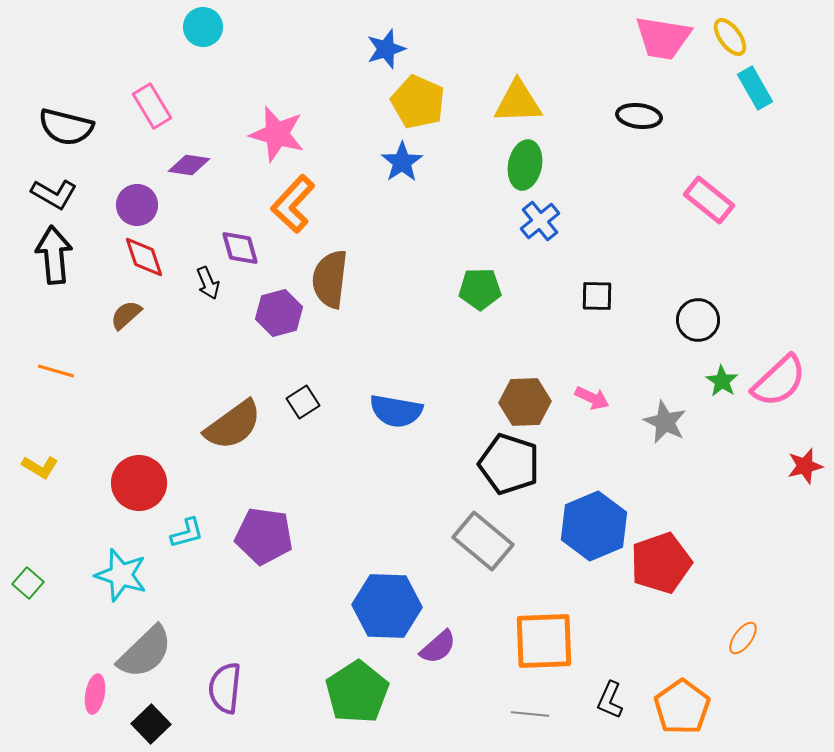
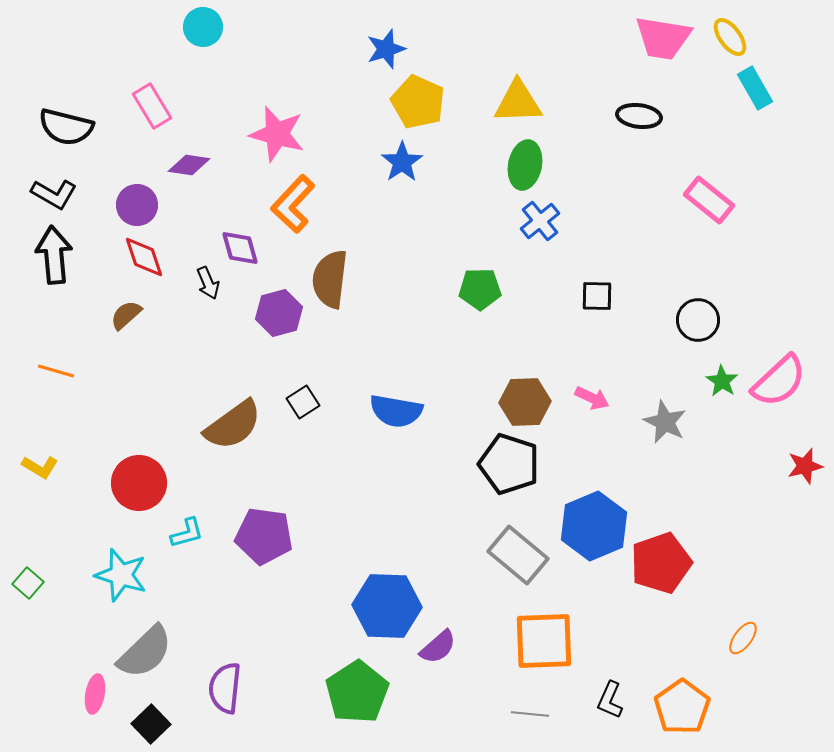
gray rectangle at (483, 541): moved 35 px right, 14 px down
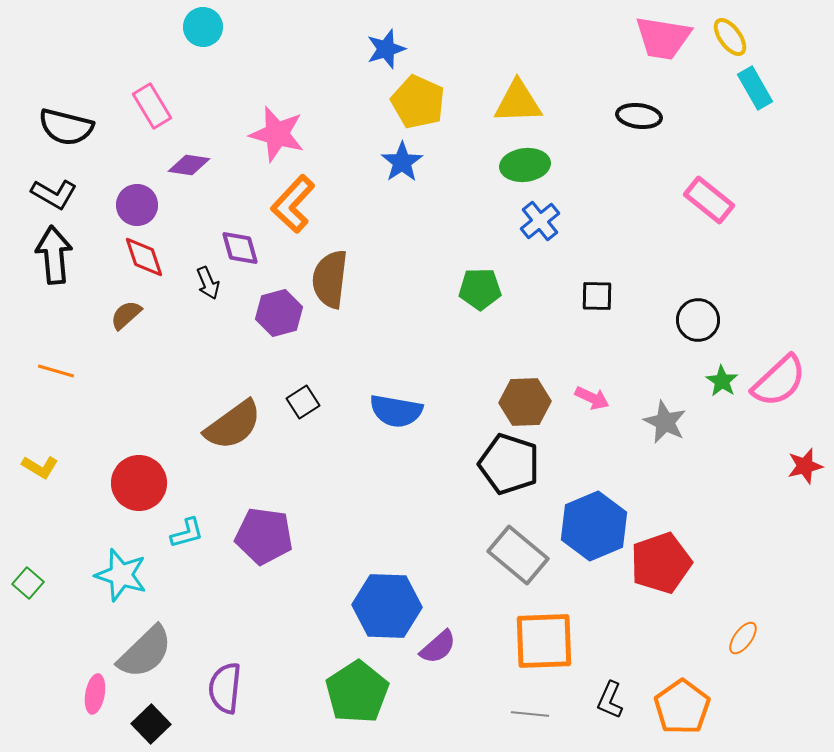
green ellipse at (525, 165): rotated 72 degrees clockwise
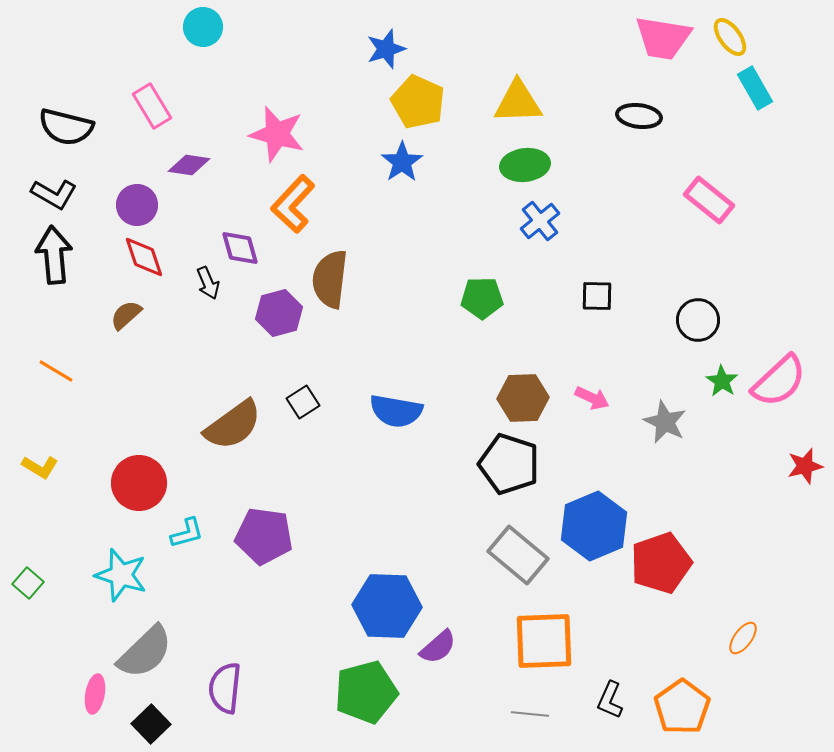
green pentagon at (480, 289): moved 2 px right, 9 px down
orange line at (56, 371): rotated 15 degrees clockwise
brown hexagon at (525, 402): moved 2 px left, 4 px up
green pentagon at (357, 692): moved 9 px right; rotated 18 degrees clockwise
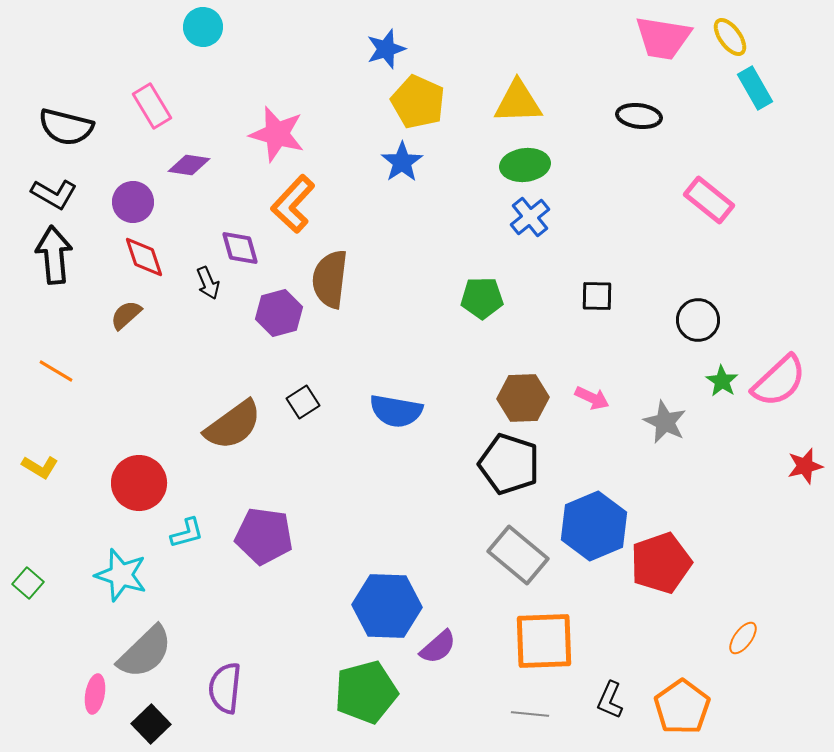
purple circle at (137, 205): moved 4 px left, 3 px up
blue cross at (540, 221): moved 10 px left, 4 px up
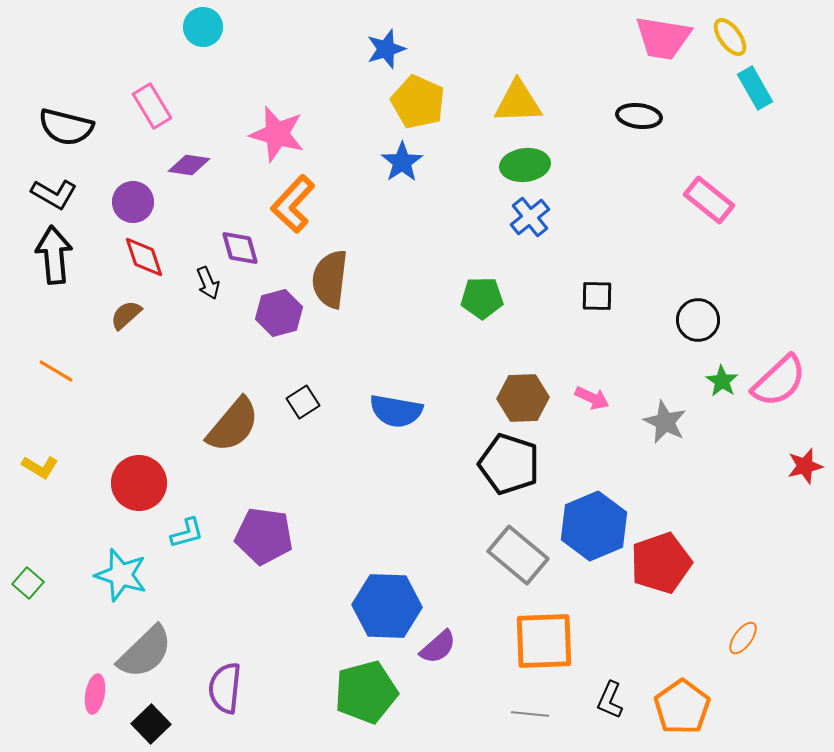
brown semicircle at (233, 425): rotated 14 degrees counterclockwise
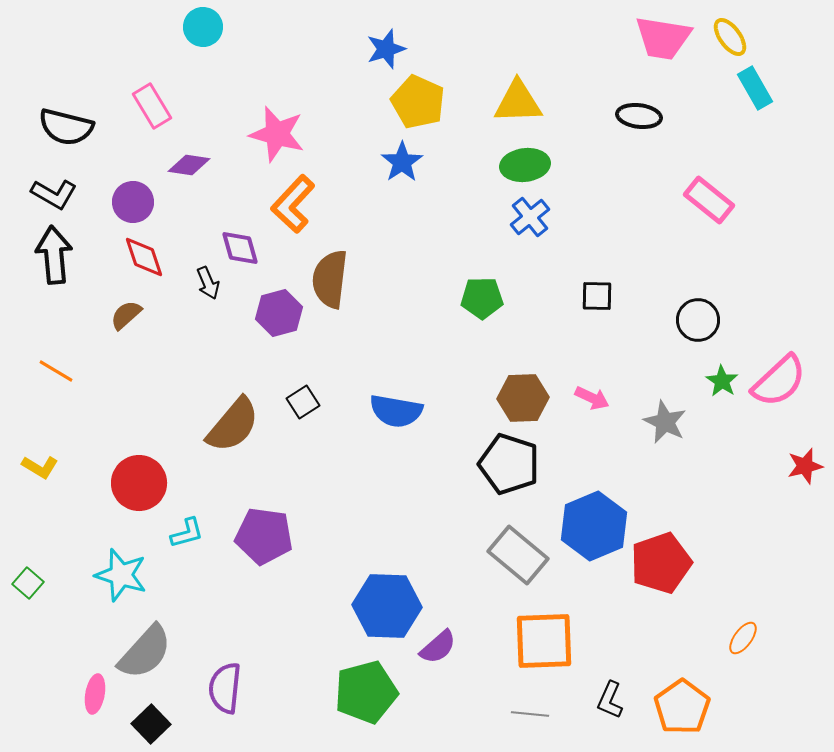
gray semicircle at (145, 652): rotated 4 degrees counterclockwise
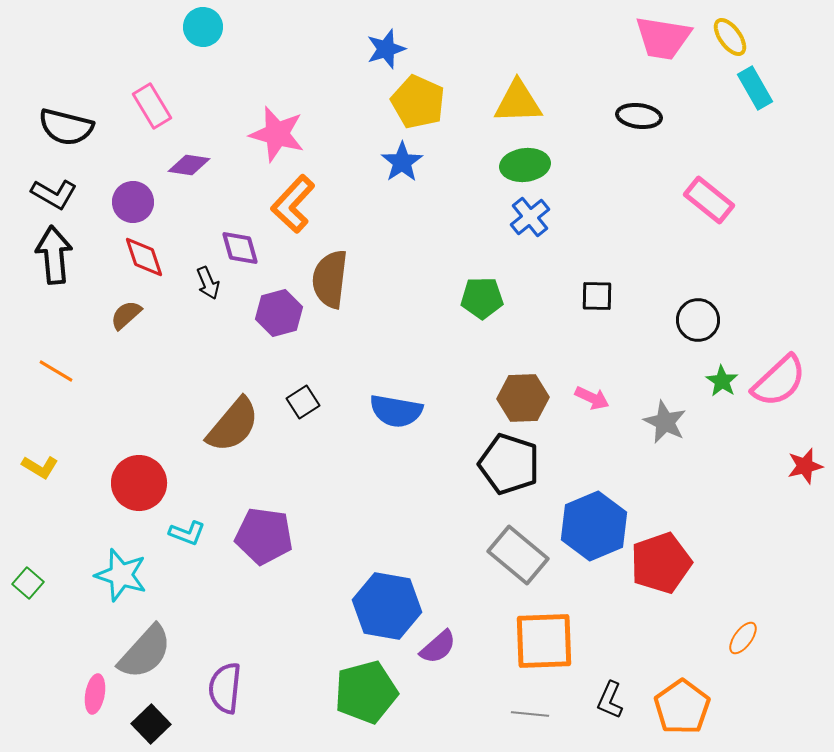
cyan L-shape at (187, 533): rotated 36 degrees clockwise
blue hexagon at (387, 606): rotated 8 degrees clockwise
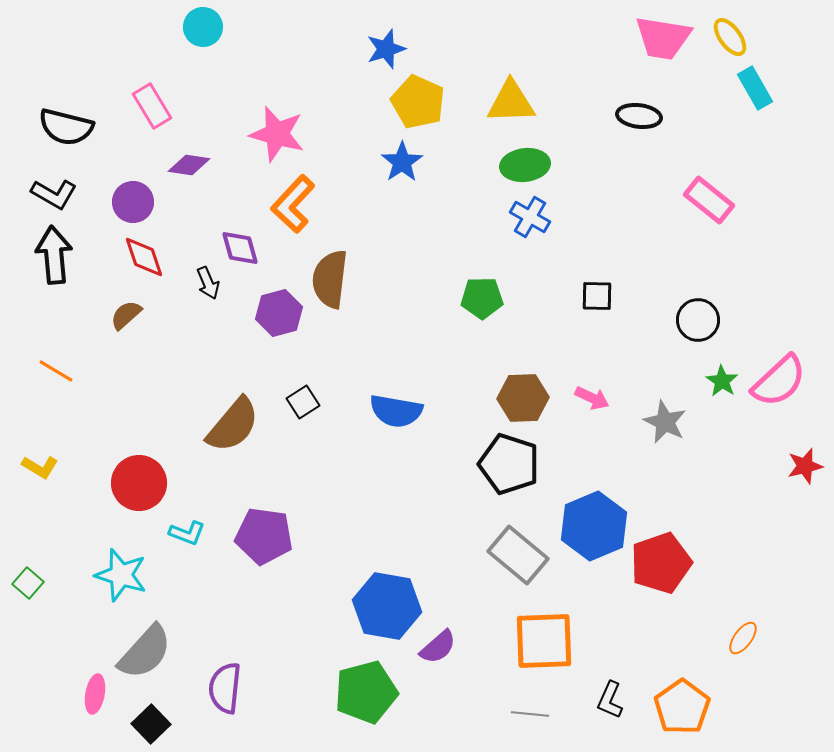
yellow triangle at (518, 102): moved 7 px left
blue cross at (530, 217): rotated 21 degrees counterclockwise
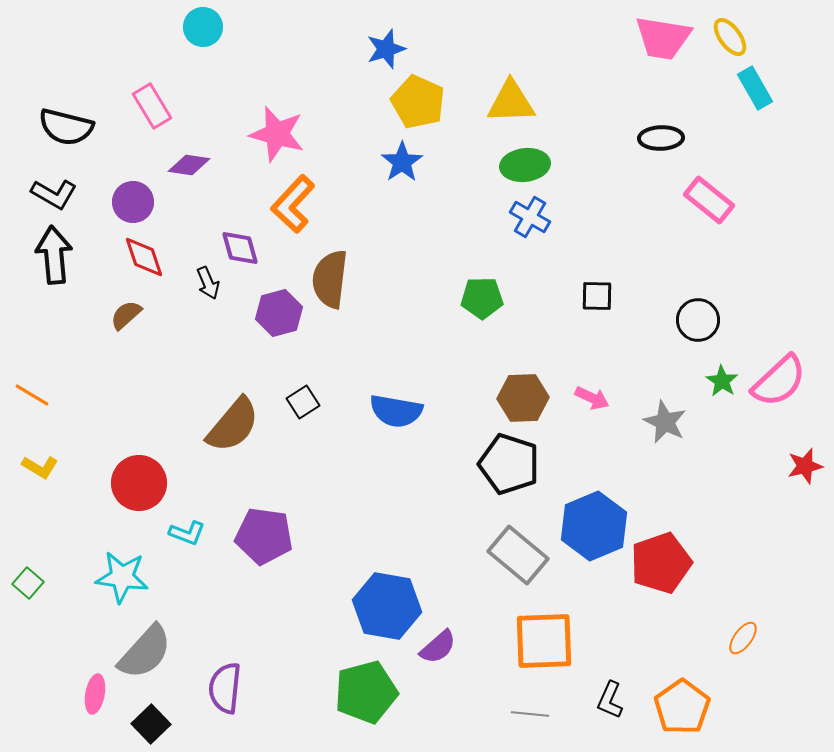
black ellipse at (639, 116): moved 22 px right, 22 px down; rotated 9 degrees counterclockwise
orange line at (56, 371): moved 24 px left, 24 px down
cyan star at (121, 575): moved 1 px right, 2 px down; rotated 10 degrees counterclockwise
